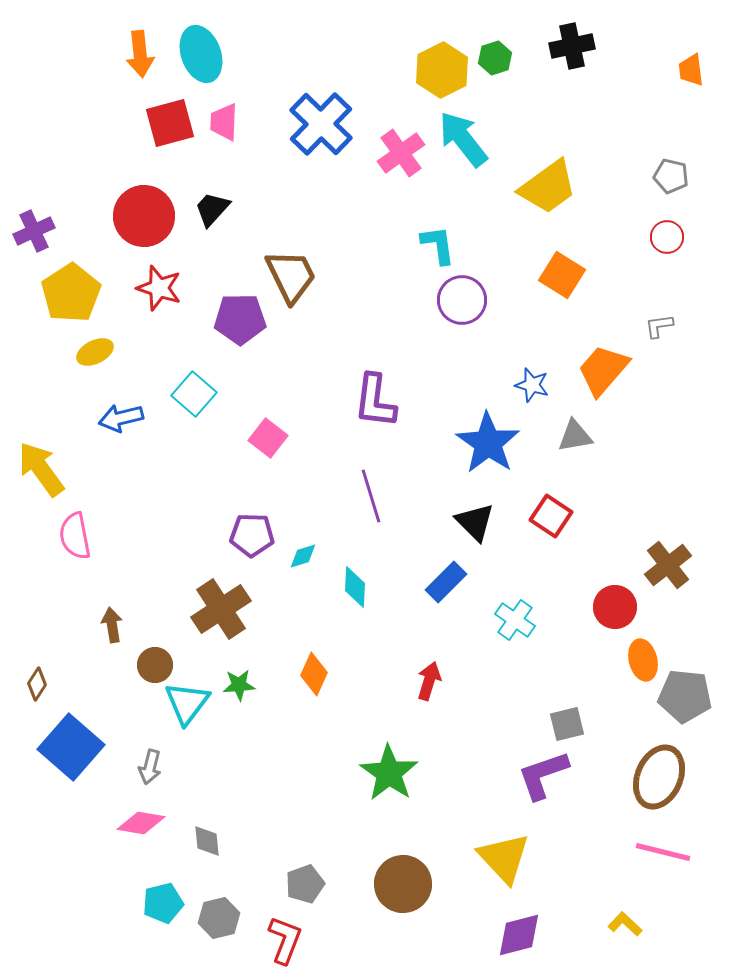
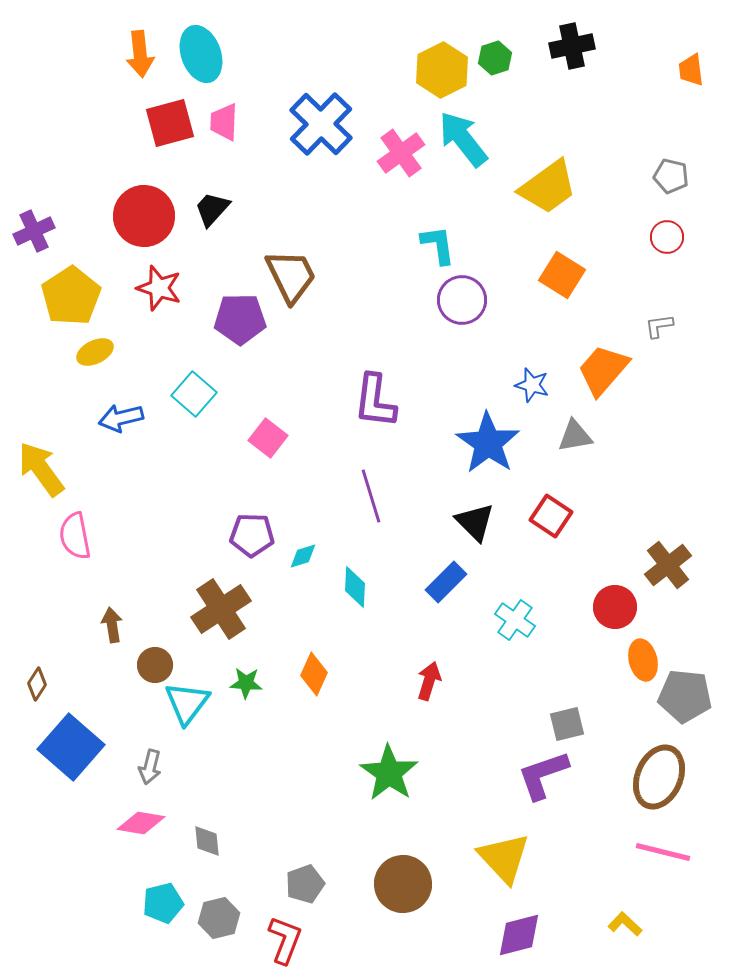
yellow pentagon at (71, 293): moved 3 px down
green star at (239, 685): moved 7 px right, 2 px up; rotated 8 degrees clockwise
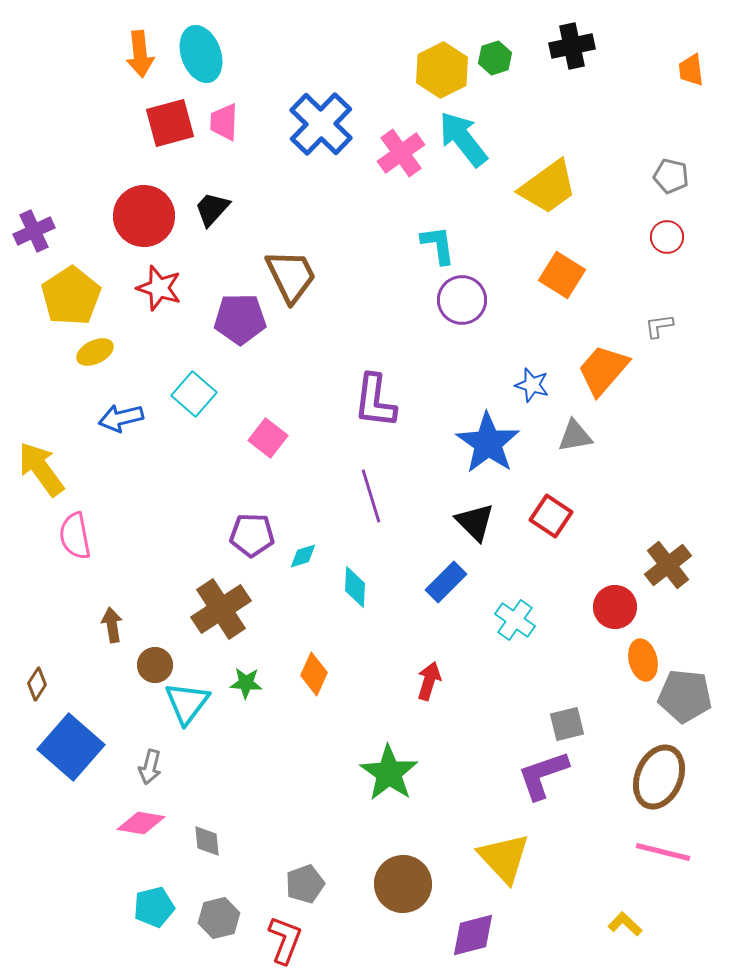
cyan pentagon at (163, 903): moved 9 px left, 4 px down
purple diamond at (519, 935): moved 46 px left
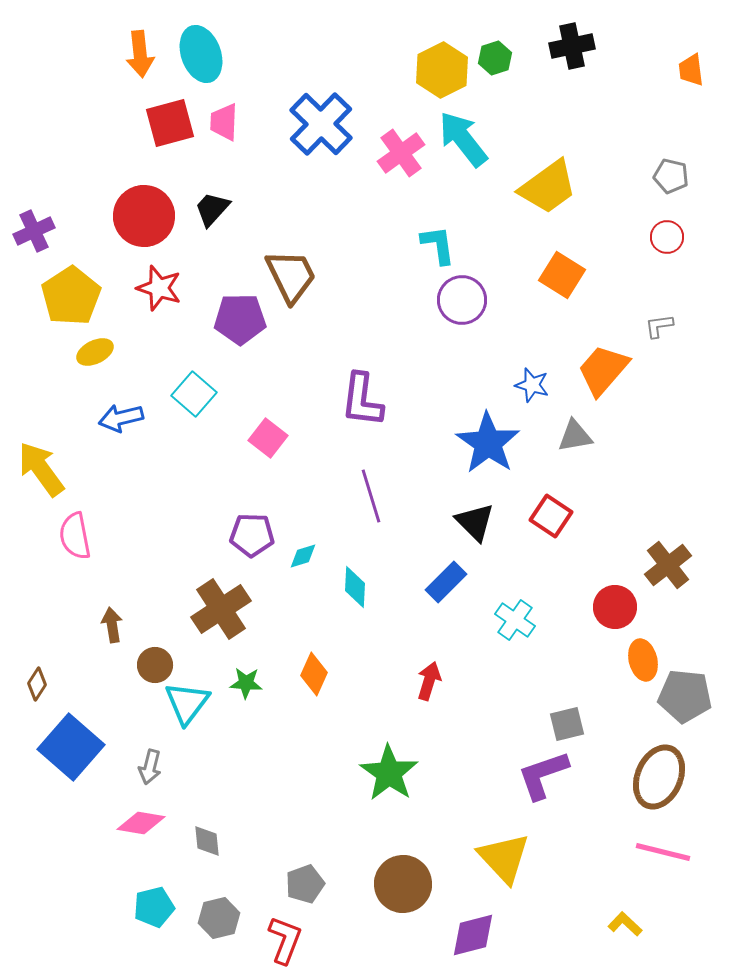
purple L-shape at (375, 401): moved 13 px left, 1 px up
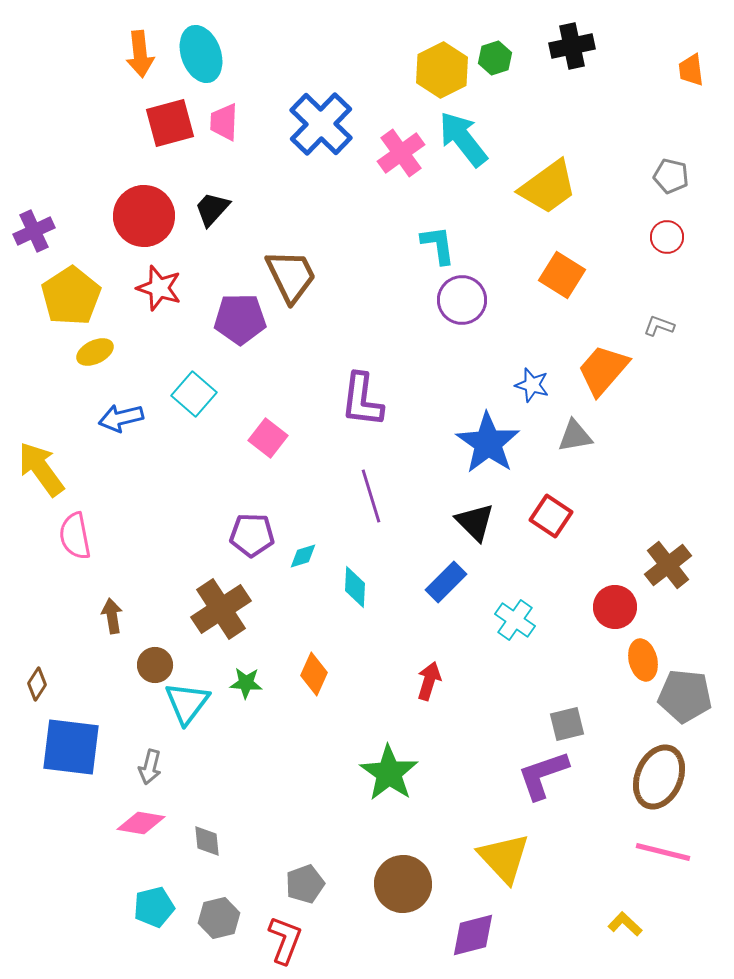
gray L-shape at (659, 326): rotated 28 degrees clockwise
brown arrow at (112, 625): moved 9 px up
blue square at (71, 747): rotated 34 degrees counterclockwise
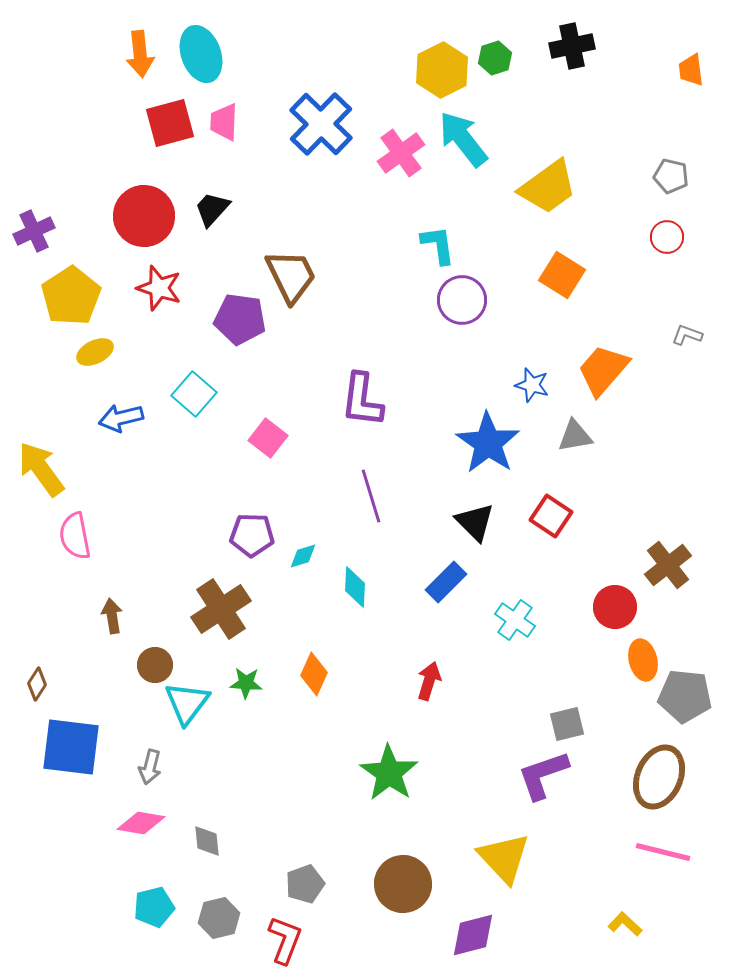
purple pentagon at (240, 319): rotated 9 degrees clockwise
gray L-shape at (659, 326): moved 28 px right, 9 px down
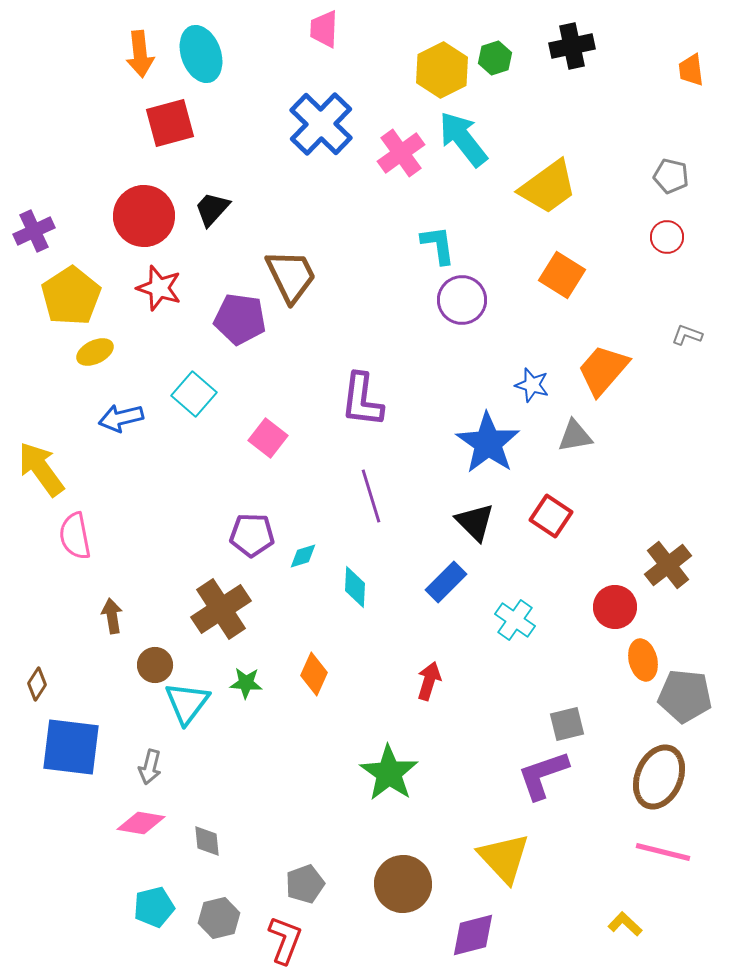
pink trapezoid at (224, 122): moved 100 px right, 93 px up
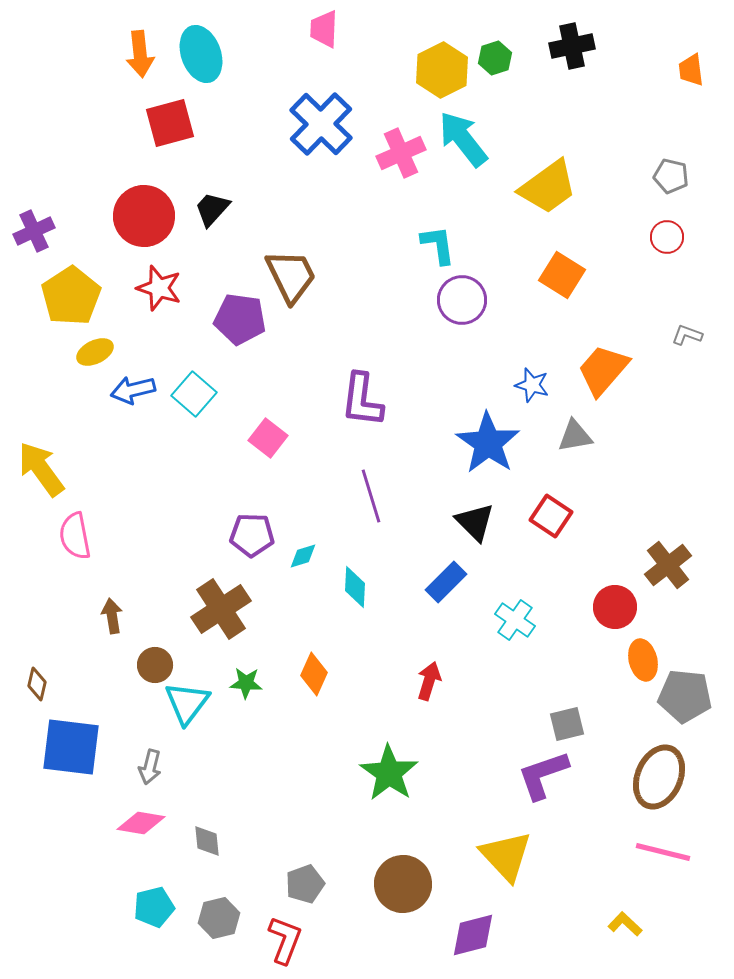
pink cross at (401, 153): rotated 12 degrees clockwise
blue arrow at (121, 418): moved 12 px right, 28 px up
brown diamond at (37, 684): rotated 20 degrees counterclockwise
yellow triangle at (504, 858): moved 2 px right, 2 px up
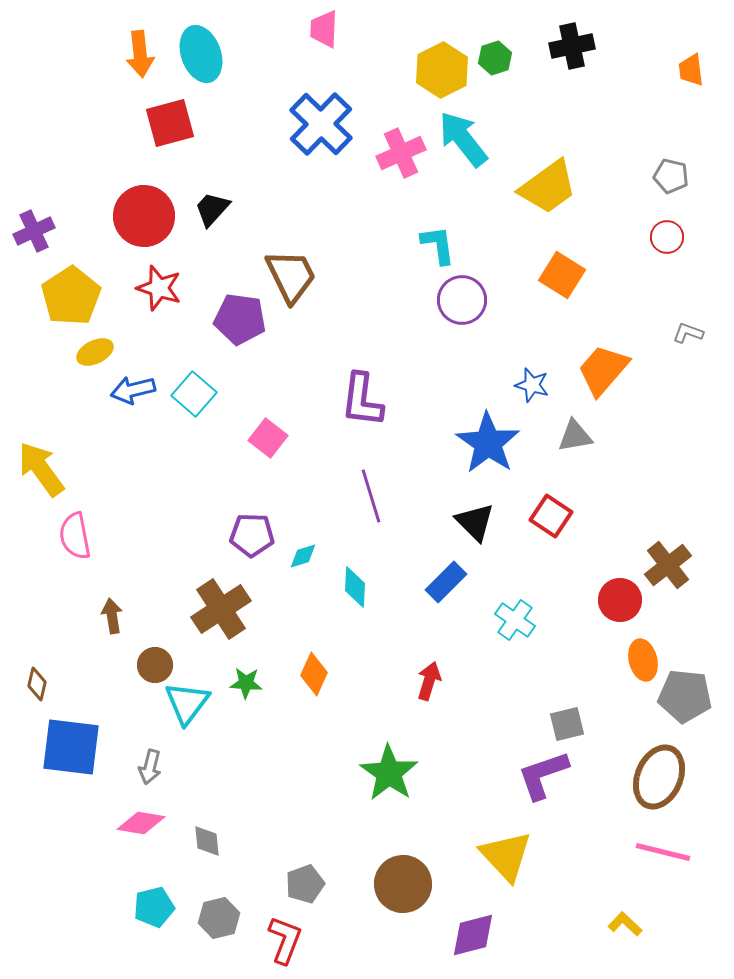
gray L-shape at (687, 335): moved 1 px right, 2 px up
red circle at (615, 607): moved 5 px right, 7 px up
